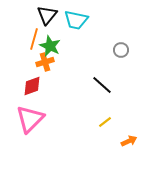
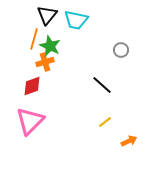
pink triangle: moved 2 px down
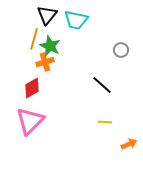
red diamond: moved 2 px down; rotated 10 degrees counterclockwise
yellow line: rotated 40 degrees clockwise
orange arrow: moved 3 px down
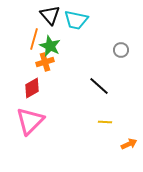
black triangle: moved 3 px right; rotated 20 degrees counterclockwise
black line: moved 3 px left, 1 px down
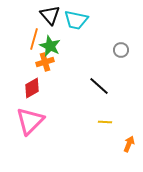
orange arrow: rotated 42 degrees counterclockwise
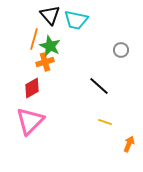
yellow line: rotated 16 degrees clockwise
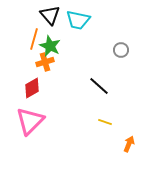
cyan trapezoid: moved 2 px right
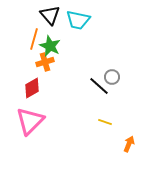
gray circle: moved 9 px left, 27 px down
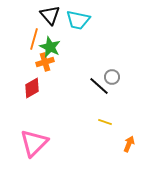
green star: moved 1 px down
pink triangle: moved 4 px right, 22 px down
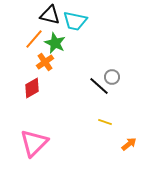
black triangle: rotated 35 degrees counterclockwise
cyan trapezoid: moved 3 px left, 1 px down
orange line: rotated 25 degrees clockwise
green star: moved 5 px right, 4 px up
orange cross: rotated 18 degrees counterclockwise
orange arrow: rotated 28 degrees clockwise
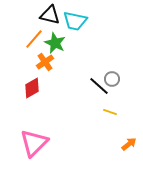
gray circle: moved 2 px down
yellow line: moved 5 px right, 10 px up
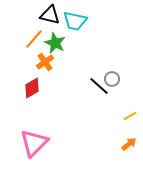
yellow line: moved 20 px right, 4 px down; rotated 48 degrees counterclockwise
